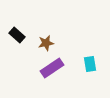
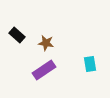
brown star: rotated 21 degrees clockwise
purple rectangle: moved 8 px left, 2 px down
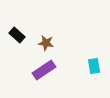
cyan rectangle: moved 4 px right, 2 px down
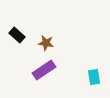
cyan rectangle: moved 11 px down
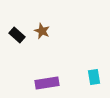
brown star: moved 4 px left, 12 px up; rotated 14 degrees clockwise
purple rectangle: moved 3 px right, 13 px down; rotated 25 degrees clockwise
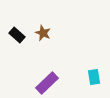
brown star: moved 1 px right, 2 px down
purple rectangle: rotated 35 degrees counterclockwise
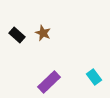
cyan rectangle: rotated 28 degrees counterclockwise
purple rectangle: moved 2 px right, 1 px up
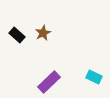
brown star: rotated 21 degrees clockwise
cyan rectangle: rotated 28 degrees counterclockwise
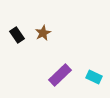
black rectangle: rotated 14 degrees clockwise
purple rectangle: moved 11 px right, 7 px up
